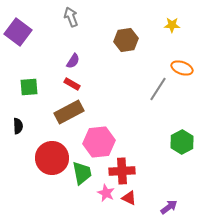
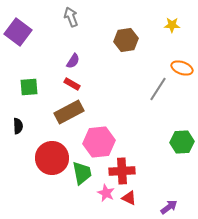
green hexagon: rotated 25 degrees clockwise
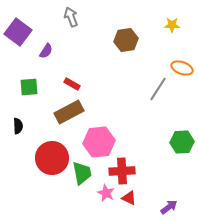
purple semicircle: moved 27 px left, 10 px up
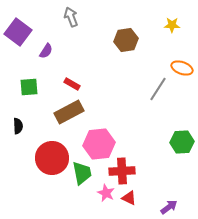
pink hexagon: moved 2 px down
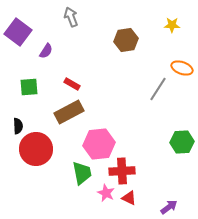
red circle: moved 16 px left, 9 px up
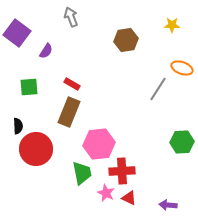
purple square: moved 1 px left, 1 px down
brown rectangle: rotated 40 degrees counterclockwise
purple arrow: moved 1 px left, 2 px up; rotated 138 degrees counterclockwise
